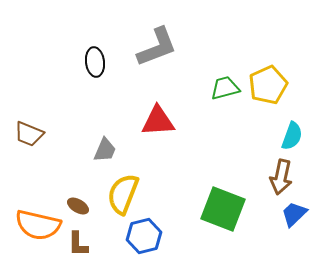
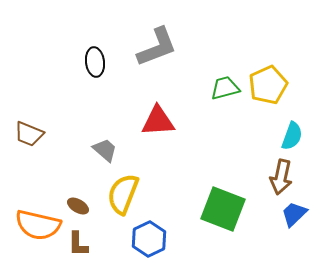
gray trapezoid: rotated 72 degrees counterclockwise
blue hexagon: moved 5 px right, 3 px down; rotated 12 degrees counterclockwise
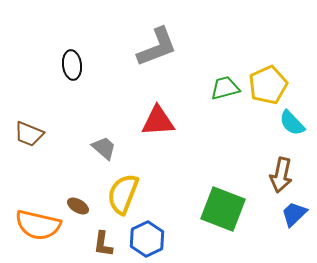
black ellipse: moved 23 px left, 3 px down
cyan semicircle: moved 13 px up; rotated 116 degrees clockwise
gray trapezoid: moved 1 px left, 2 px up
brown arrow: moved 2 px up
blue hexagon: moved 2 px left
brown L-shape: moved 25 px right; rotated 8 degrees clockwise
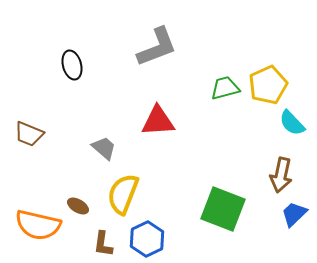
black ellipse: rotated 8 degrees counterclockwise
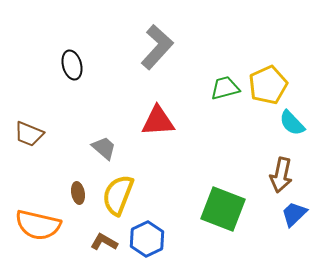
gray L-shape: rotated 27 degrees counterclockwise
yellow semicircle: moved 5 px left, 1 px down
brown ellipse: moved 13 px up; rotated 50 degrees clockwise
brown L-shape: moved 1 px right, 2 px up; rotated 112 degrees clockwise
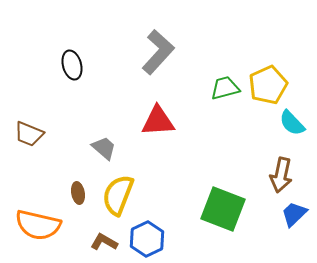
gray L-shape: moved 1 px right, 5 px down
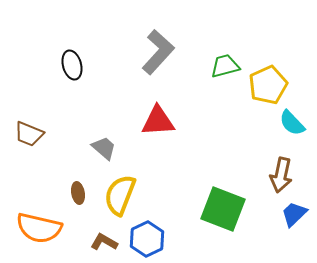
green trapezoid: moved 22 px up
yellow semicircle: moved 2 px right
orange semicircle: moved 1 px right, 3 px down
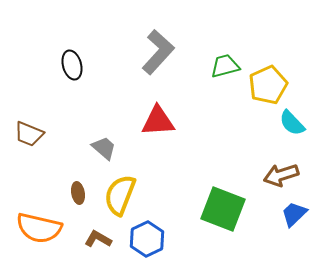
brown arrow: rotated 60 degrees clockwise
brown L-shape: moved 6 px left, 3 px up
